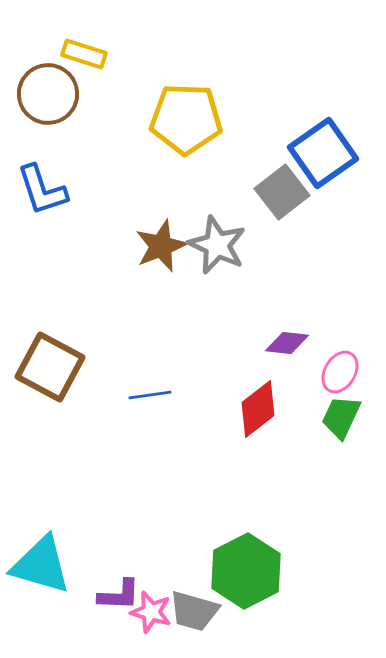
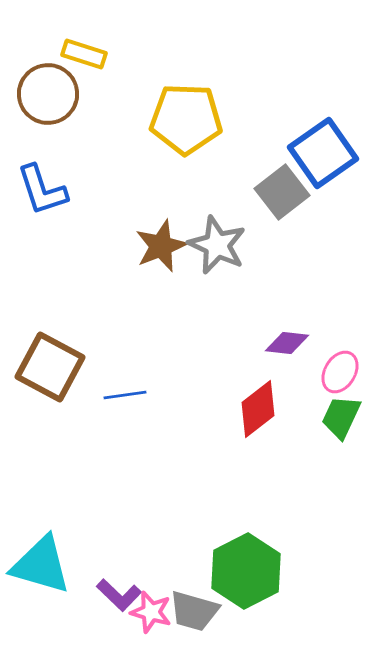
blue line: moved 25 px left
purple L-shape: rotated 42 degrees clockwise
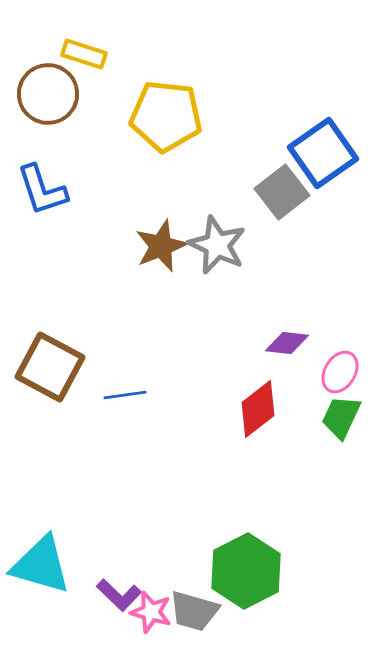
yellow pentagon: moved 20 px left, 3 px up; rotated 4 degrees clockwise
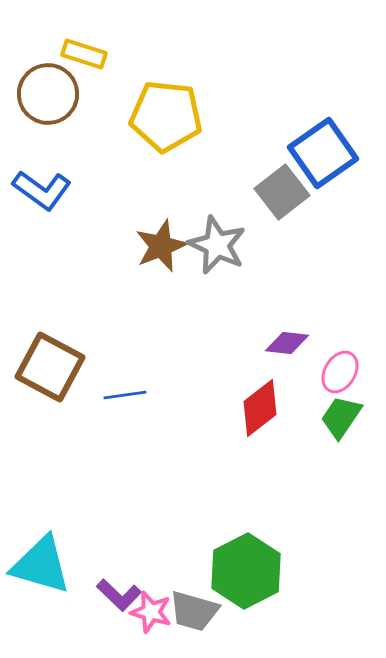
blue L-shape: rotated 36 degrees counterclockwise
red diamond: moved 2 px right, 1 px up
green trapezoid: rotated 9 degrees clockwise
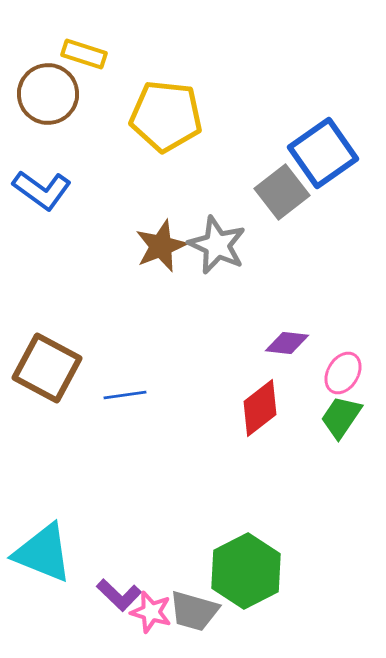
brown square: moved 3 px left, 1 px down
pink ellipse: moved 3 px right, 1 px down
cyan triangle: moved 2 px right, 12 px up; rotated 6 degrees clockwise
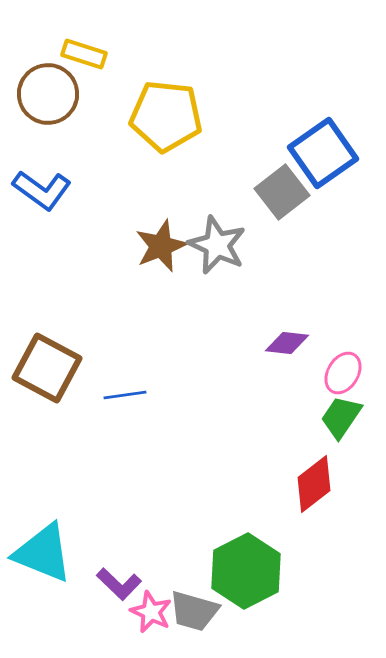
red diamond: moved 54 px right, 76 px down
purple L-shape: moved 11 px up
pink star: rotated 9 degrees clockwise
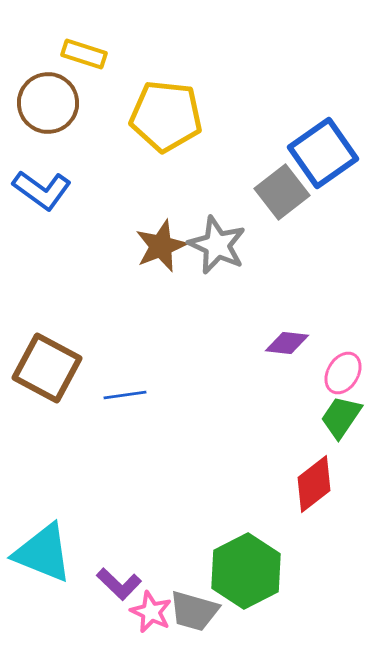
brown circle: moved 9 px down
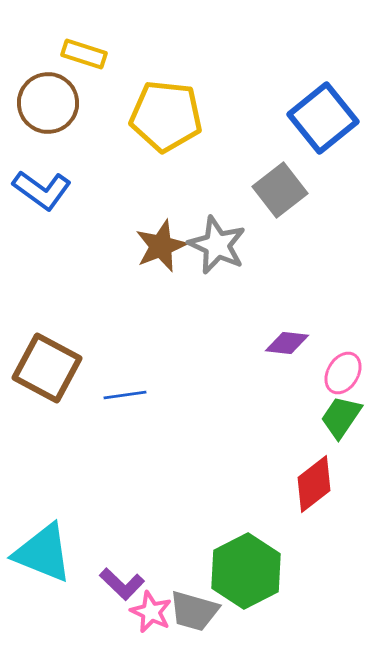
blue square: moved 35 px up; rotated 4 degrees counterclockwise
gray square: moved 2 px left, 2 px up
purple L-shape: moved 3 px right
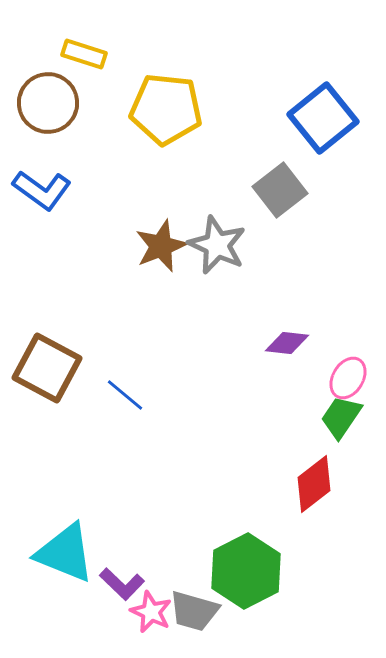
yellow pentagon: moved 7 px up
pink ellipse: moved 5 px right, 5 px down
blue line: rotated 48 degrees clockwise
cyan triangle: moved 22 px right
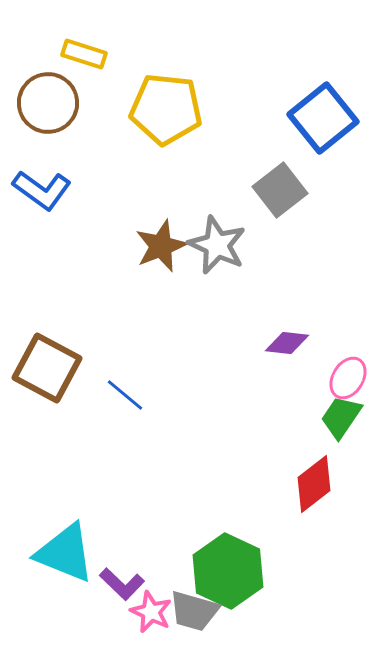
green hexagon: moved 18 px left; rotated 8 degrees counterclockwise
